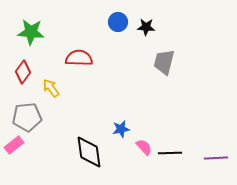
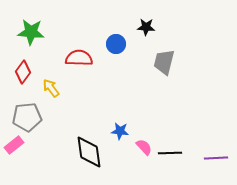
blue circle: moved 2 px left, 22 px down
blue star: moved 1 px left, 2 px down; rotated 18 degrees clockwise
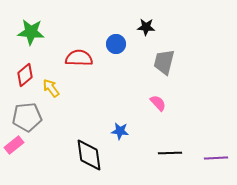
red diamond: moved 2 px right, 3 px down; rotated 15 degrees clockwise
pink semicircle: moved 14 px right, 44 px up
black diamond: moved 3 px down
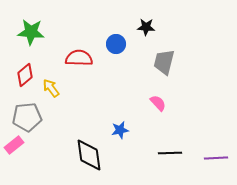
blue star: moved 1 px up; rotated 18 degrees counterclockwise
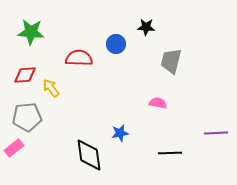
gray trapezoid: moved 7 px right, 1 px up
red diamond: rotated 35 degrees clockwise
pink semicircle: rotated 36 degrees counterclockwise
blue star: moved 3 px down
pink rectangle: moved 3 px down
purple line: moved 25 px up
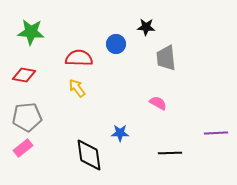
gray trapezoid: moved 5 px left, 3 px up; rotated 20 degrees counterclockwise
red diamond: moved 1 px left; rotated 15 degrees clockwise
yellow arrow: moved 26 px right
pink semicircle: rotated 18 degrees clockwise
blue star: rotated 12 degrees clockwise
pink rectangle: moved 9 px right
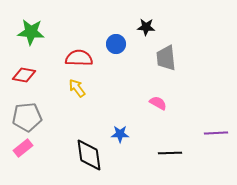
blue star: moved 1 px down
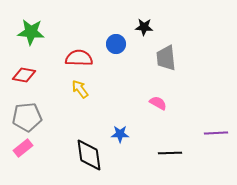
black star: moved 2 px left
yellow arrow: moved 3 px right, 1 px down
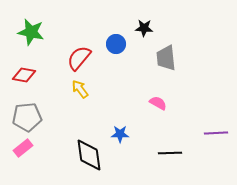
black star: moved 1 px down
green star: rotated 8 degrees clockwise
red semicircle: rotated 52 degrees counterclockwise
